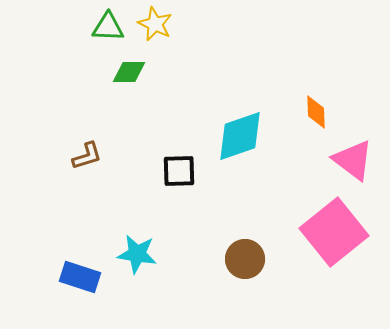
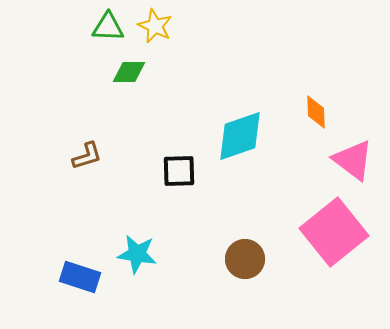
yellow star: moved 2 px down
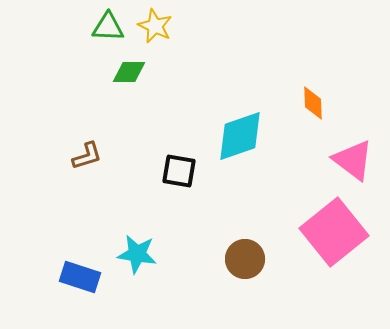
orange diamond: moved 3 px left, 9 px up
black square: rotated 12 degrees clockwise
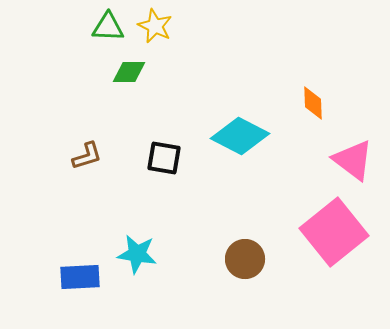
cyan diamond: rotated 46 degrees clockwise
black square: moved 15 px left, 13 px up
blue rectangle: rotated 21 degrees counterclockwise
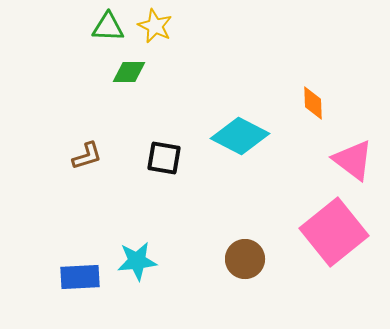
cyan star: moved 7 px down; rotated 15 degrees counterclockwise
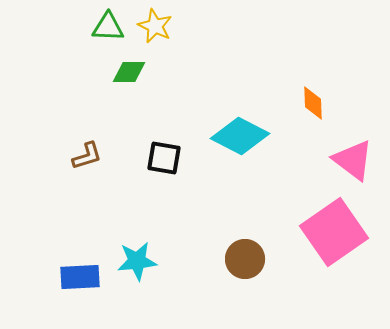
pink square: rotated 4 degrees clockwise
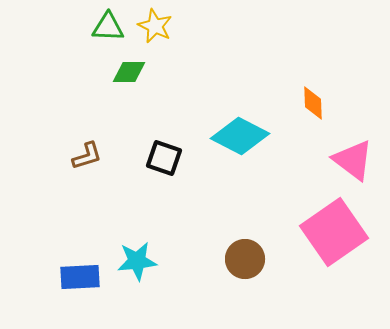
black square: rotated 9 degrees clockwise
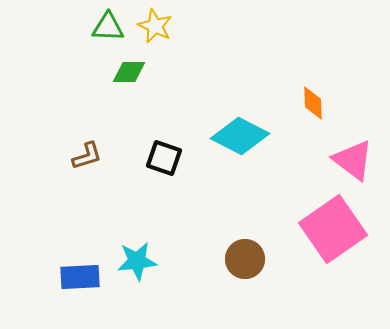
pink square: moved 1 px left, 3 px up
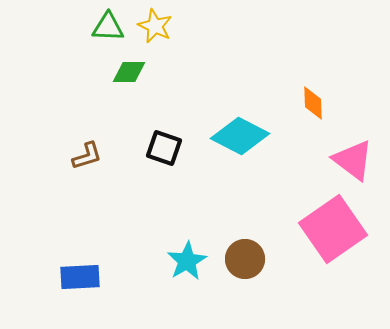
black square: moved 10 px up
cyan star: moved 50 px right; rotated 24 degrees counterclockwise
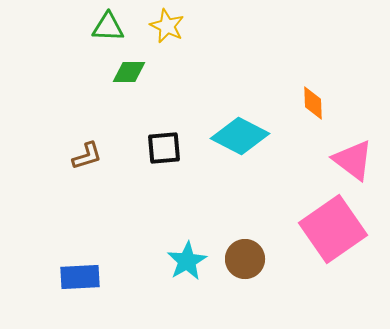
yellow star: moved 12 px right
black square: rotated 24 degrees counterclockwise
